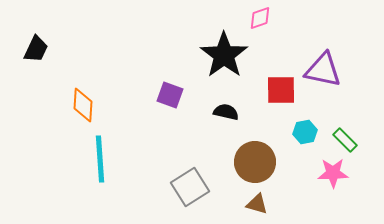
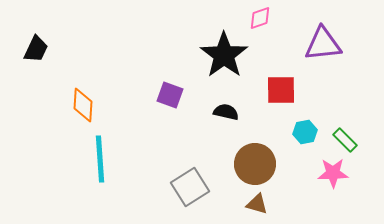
purple triangle: moved 26 px up; rotated 18 degrees counterclockwise
brown circle: moved 2 px down
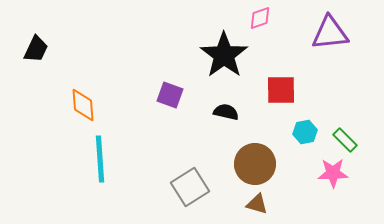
purple triangle: moved 7 px right, 11 px up
orange diamond: rotated 8 degrees counterclockwise
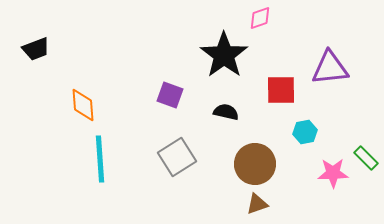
purple triangle: moved 35 px down
black trapezoid: rotated 44 degrees clockwise
green rectangle: moved 21 px right, 18 px down
gray square: moved 13 px left, 30 px up
brown triangle: rotated 35 degrees counterclockwise
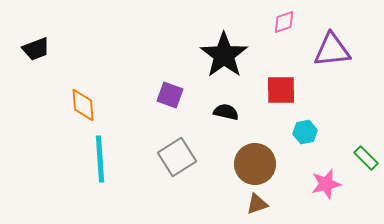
pink diamond: moved 24 px right, 4 px down
purple triangle: moved 2 px right, 18 px up
pink star: moved 7 px left, 11 px down; rotated 12 degrees counterclockwise
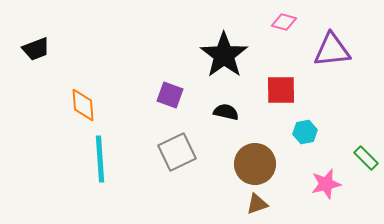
pink diamond: rotated 35 degrees clockwise
gray square: moved 5 px up; rotated 6 degrees clockwise
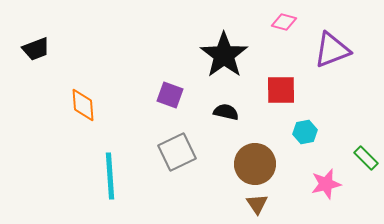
purple triangle: rotated 15 degrees counterclockwise
cyan line: moved 10 px right, 17 px down
brown triangle: rotated 45 degrees counterclockwise
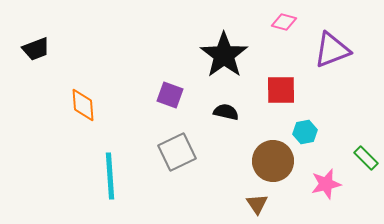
brown circle: moved 18 px right, 3 px up
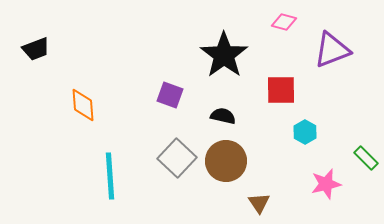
black semicircle: moved 3 px left, 4 px down
cyan hexagon: rotated 20 degrees counterclockwise
gray square: moved 6 px down; rotated 21 degrees counterclockwise
brown circle: moved 47 px left
brown triangle: moved 2 px right, 1 px up
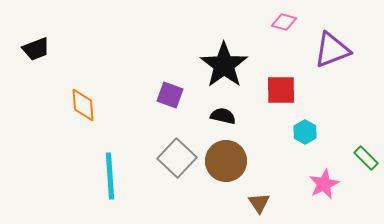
black star: moved 10 px down
pink star: moved 2 px left; rotated 12 degrees counterclockwise
